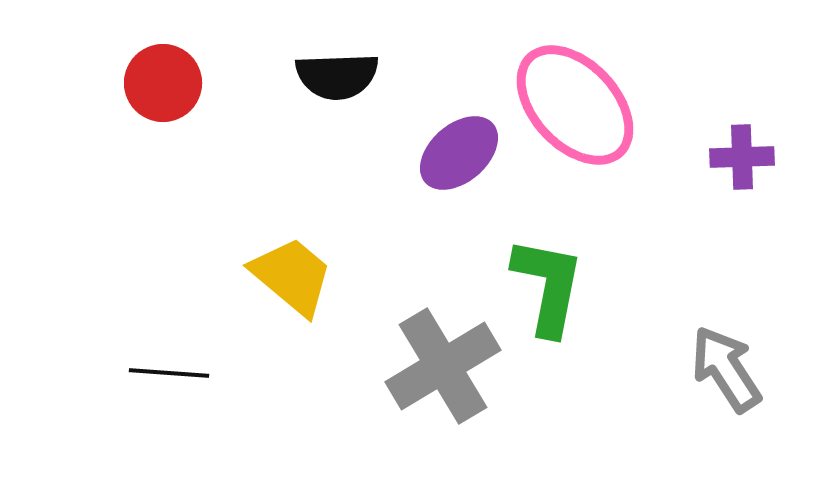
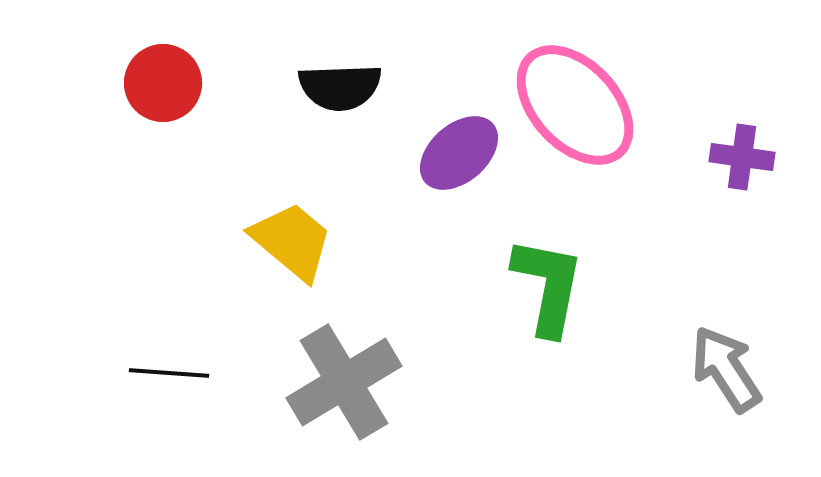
black semicircle: moved 3 px right, 11 px down
purple cross: rotated 10 degrees clockwise
yellow trapezoid: moved 35 px up
gray cross: moved 99 px left, 16 px down
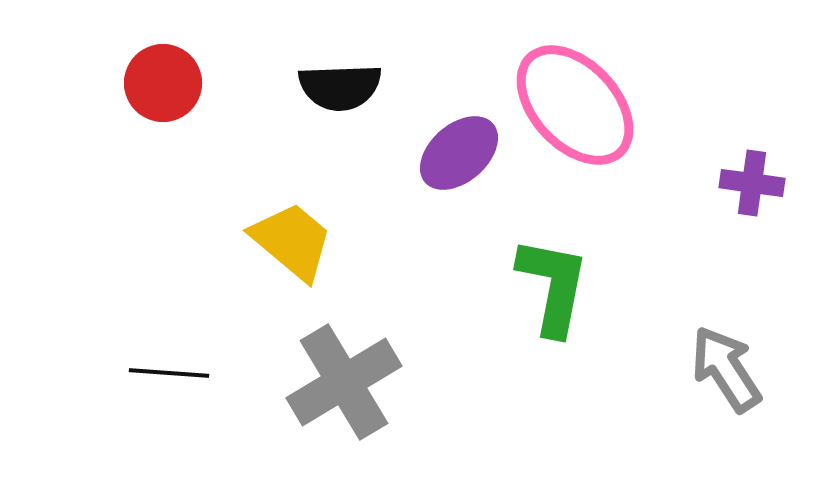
purple cross: moved 10 px right, 26 px down
green L-shape: moved 5 px right
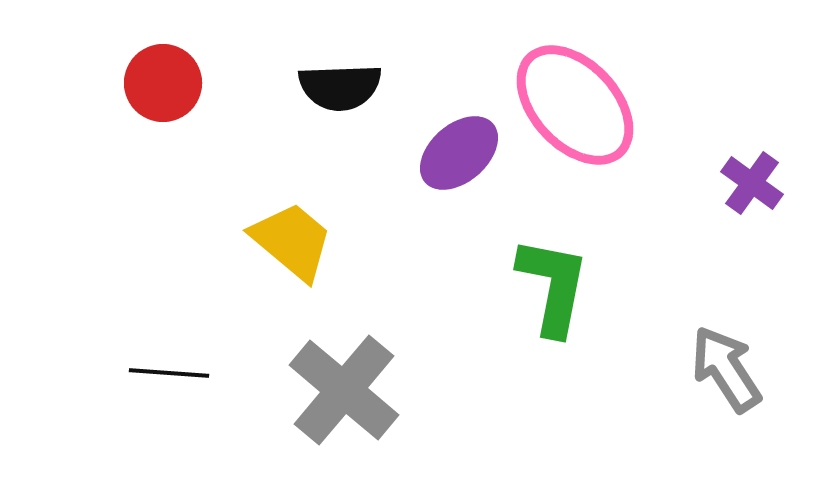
purple cross: rotated 28 degrees clockwise
gray cross: moved 8 px down; rotated 19 degrees counterclockwise
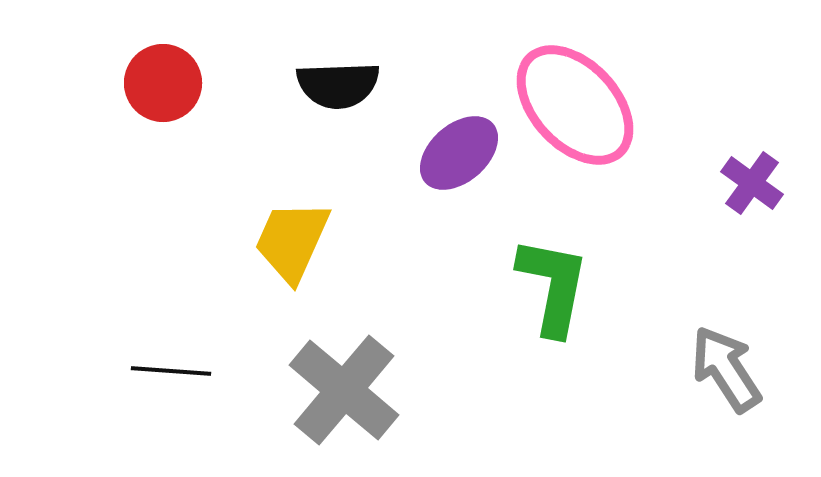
black semicircle: moved 2 px left, 2 px up
yellow trapezoid: rotated 106 degrees counterclockwise
black line: moved 2 px right, 2 px up
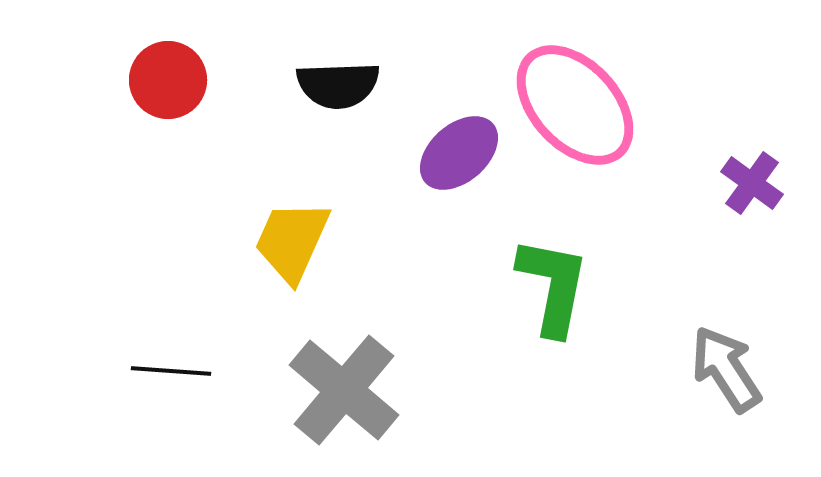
red circle: moved 5 px right, 3 px up
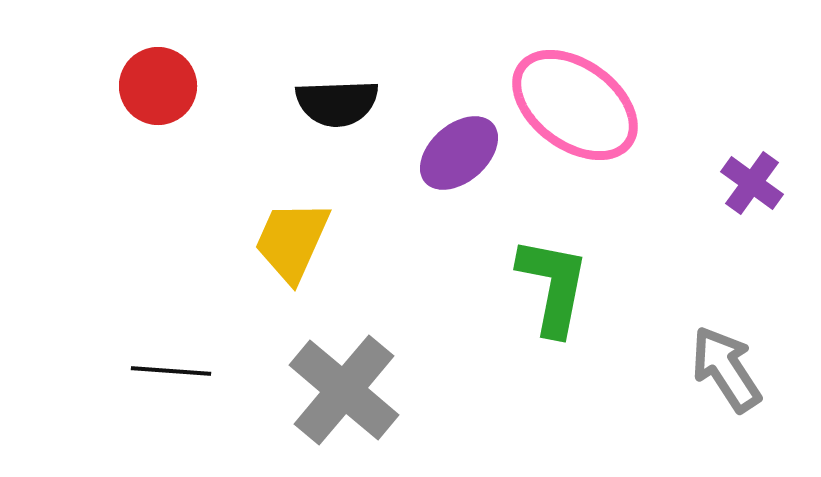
red circle: moved 10 px left, 6 px down
black semicircle: moved 1 px left, 18 px down
pink ellipse: rotated 11 degrees counterclockwise
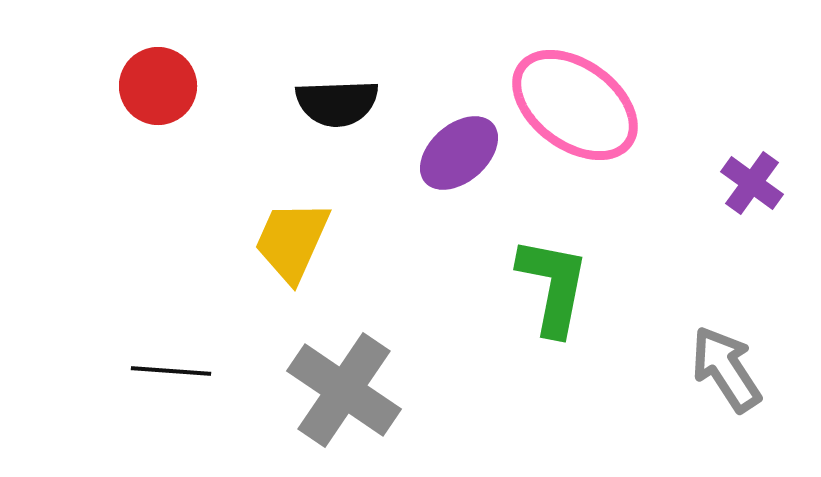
gray cross: rotated 6 degrees counterclockwise
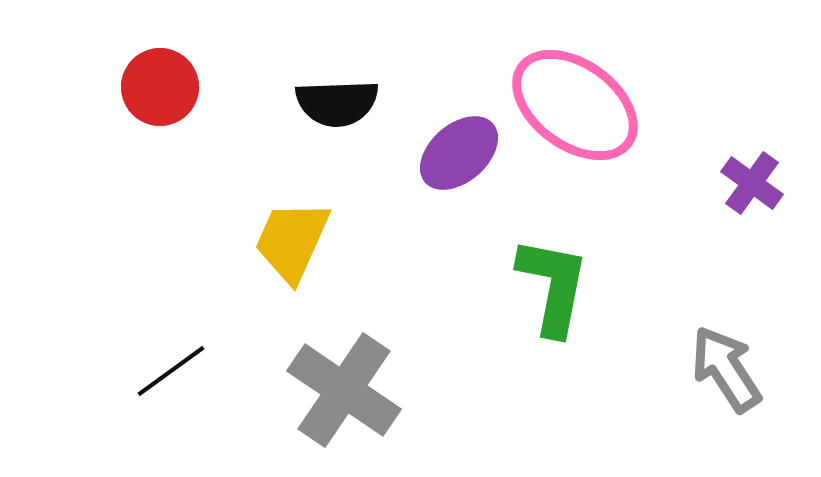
red circle: moved 2 px right, 1 px down
black line: rotated 40 degrees counterclockwise
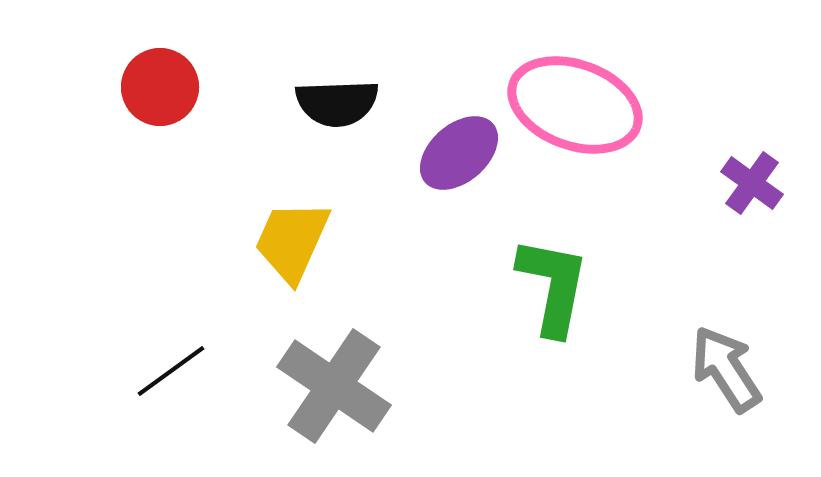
pink ellipse: rotated 16 degrees counterclockwise
gray cross: moved 10 px left, 4 px up
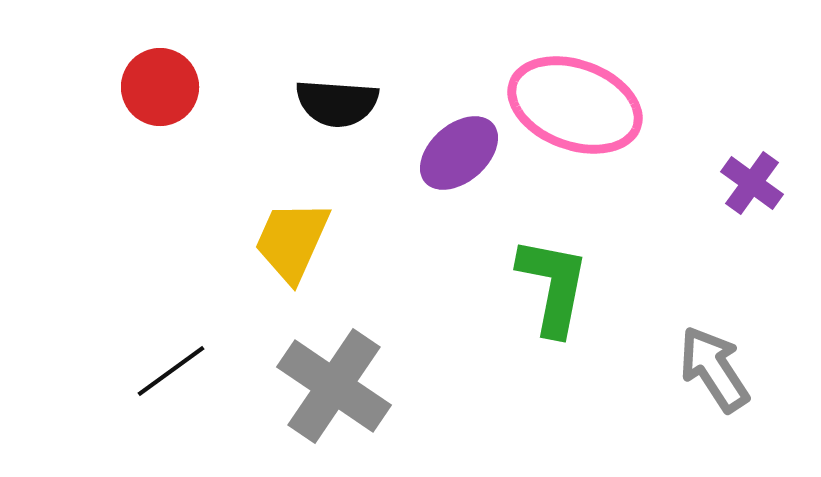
black semicircle: rotated 6 degrees clockwise
gray arrow: moved 12 px left
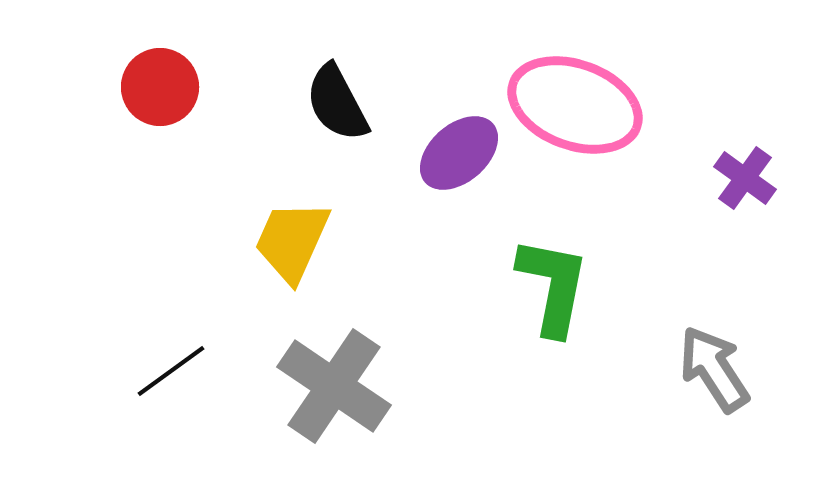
black semicircle: rotated 58 degrees clockwise
purple cross: moved 7 px left, 5 px up
